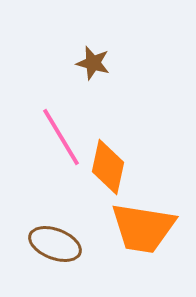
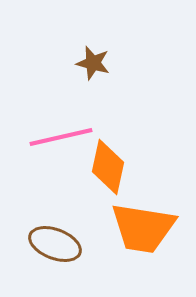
pink line: rotated 72 degrees counterclockwise
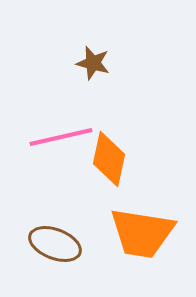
orange diamond: moved 1 px right, 8 px up
orange trapezoid: moved 1 px left, 5 px down
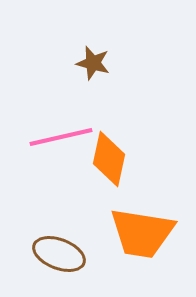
brown ellipse: moved 4 px right, 10 px down
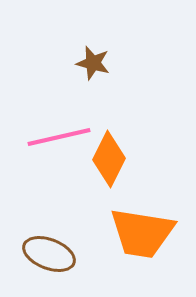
pink line: moved 2 px left
orange diamond: rotated 14 degrees clockwise
brown ellipse: moved 10 px left
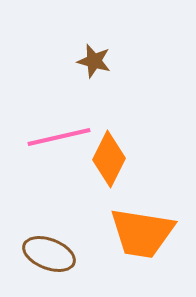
brown star: moved 1 px right, 2 px up
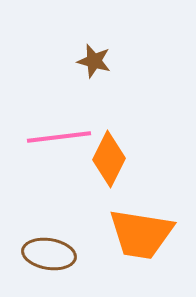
pink line: rotated 6 degrees clockwise
orange trapezoid: moved 1 px left, 1 px down
brown ellipse: rotated 12 degrees counterclockwise
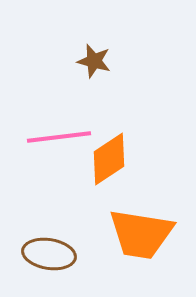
orange diamond: rotated 30 degrees clockwise
